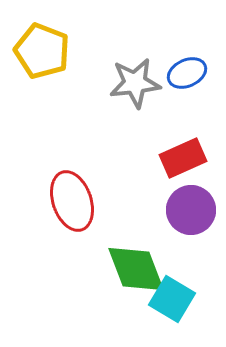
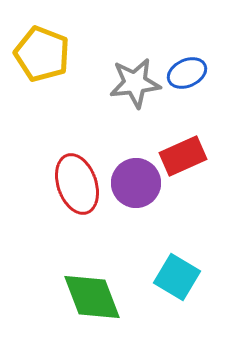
yellow pentagon: moved 3 px down
red rectangle: moved 2 px up
red ellipse: moved 5 px right, 17 px up
purple circle: moved 55 px left, 27 px up
green diamond: moved 44 px left, 28 px down
cyan square: moved 5 px right, 22 px up
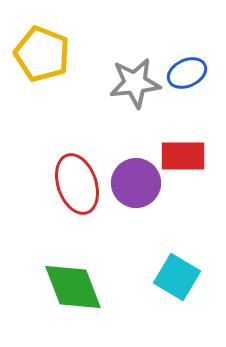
red rectangle: rotated 24 degrees clockwise
green diamond: moved 19 px left, 10 px up
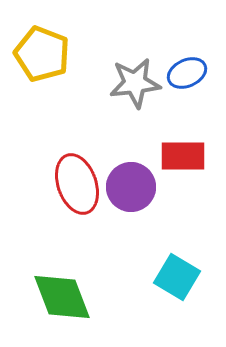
purple circle: moved 5 px left, 4 px down
green diamond: moved 11 px left, 10 px down
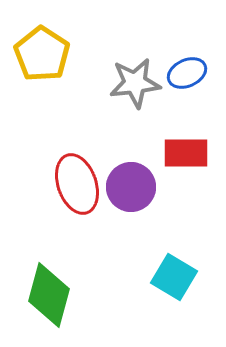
yellow pentagon: rotated 12 degrees clockwise
red rectangle: moved 3 px right, 3 px up
cyan square: moved 3 px left
green diamond: moved 13 px left, 2 px up; rotated 36 degrees clockwise
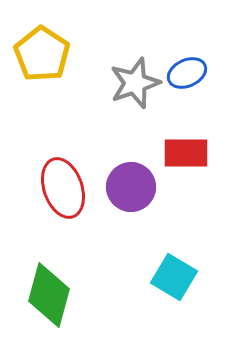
gray star: rotated 12 degrees counterclockwise
red ellipse: moved 14 px left, 4 px down
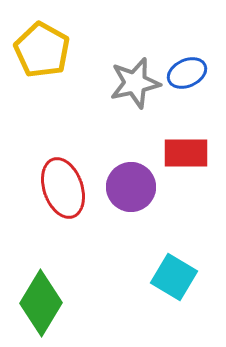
yellow pentagon: moved 4 px up; rotated 4 degrees counterclockwise
gray star: rotated 6 degrees clockwise
green diamond: moved 8 px left, 8 px down; rotated 16 degrees clockwise
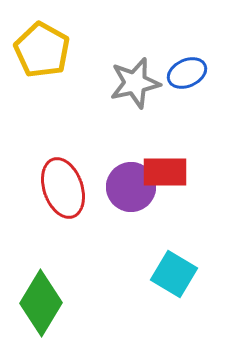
red rectangle: moved 21 px left, 19 px down
cyan square: moved 3 px up
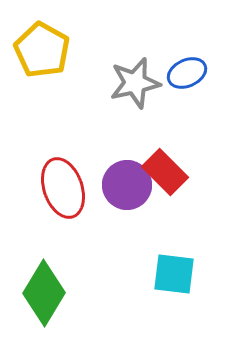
red rectangle: rotated 45 degrees clockwise
purple circle: moved 4 px left, 2 px up
cyan square: rotated 24 degrees counterclockwise
green diamond: moved 3 px right, 10 px up
